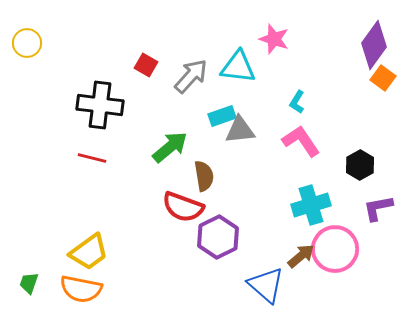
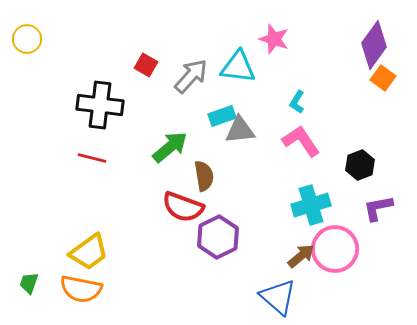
yellow circle: moved 4 px up
black hexagon: rotated 8 degrees clockwise
blue triangle: moved 12 px right, 12 px down
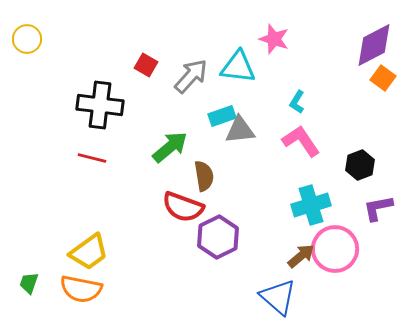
purple diamond: rotated 27 degrees clockwise
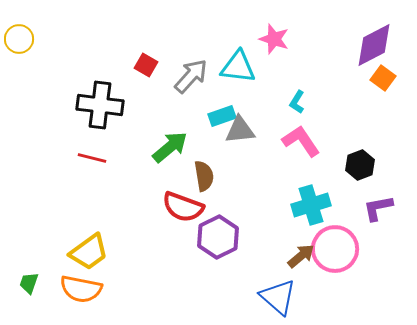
yellow circle: moved 8 px left
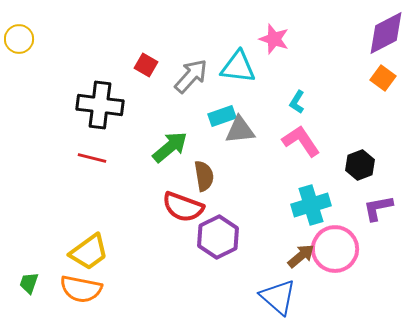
purple diamond: moved 12 px right, 12 px up
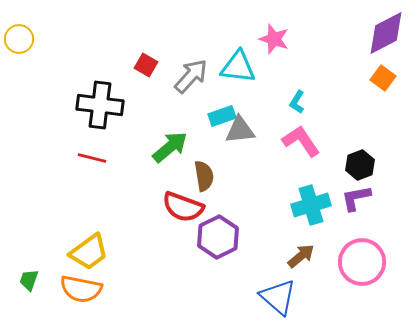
purple L-shape: moved 22 px left, 10 px up
pink circle: moved 27 px right, 13 px down
green trapezoid: moved 3 px up
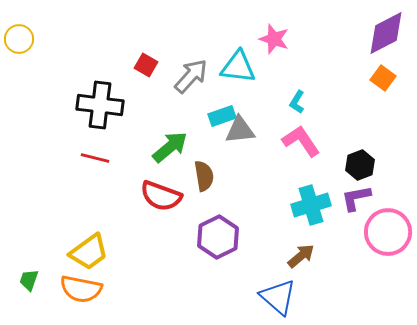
red line: moved 3 px right
red semicircle: moved 22 px left, 11 px up
pink circle: moved 26 px right, 30 px up
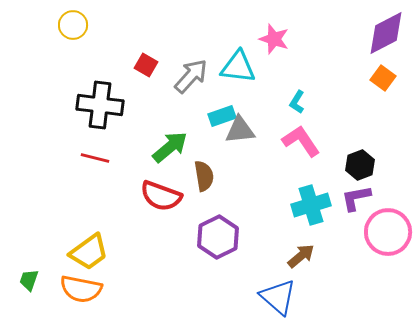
yellow circle: moved 54 px right, 14 px up
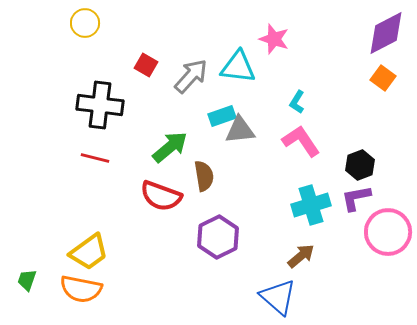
yellow circle: moved 12 px right, 2 px up
green trapezoid: moved 2 px left
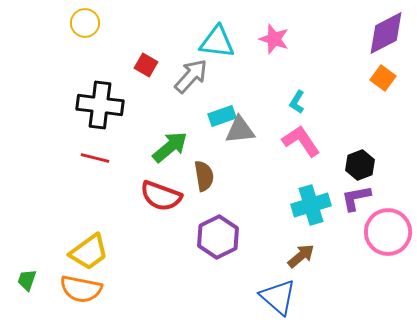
cyan triangle: moved 21 px left, 25 px up
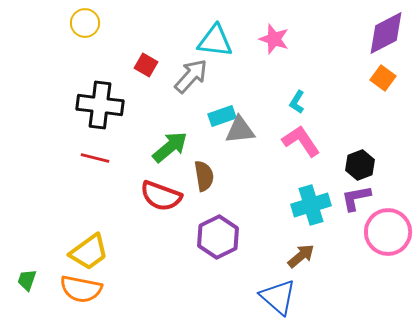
cyan triangle: moved 2 px left, 1 px up
